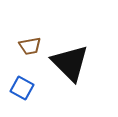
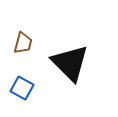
brown trapezoid: moved 7 px left, 3 px up; rotated 65 degrees counterclockwise
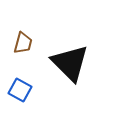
blue square: moved 2 px left, 2 px down
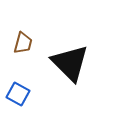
blue square: moved 2 px left, 4 px down
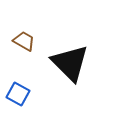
brown trapezoid: moved 1 px right, 2 px up; rotated 75 degrees counterclockwise
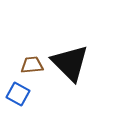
brown trapezoid: moved 8 px right, 24 px down; rotated 35 degrees counterclockwise
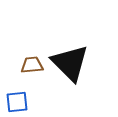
blue square: moved 1 px left, 8 px down; rotated 35 degrees counterclockwise
